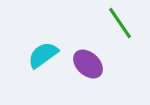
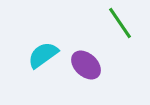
purple ellipse: moved 2 px left, 1 px down
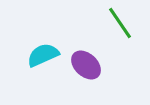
cyan semicircle: rotated 12 degrees clockwise
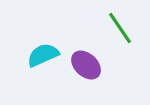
green line: moved 5 px down
